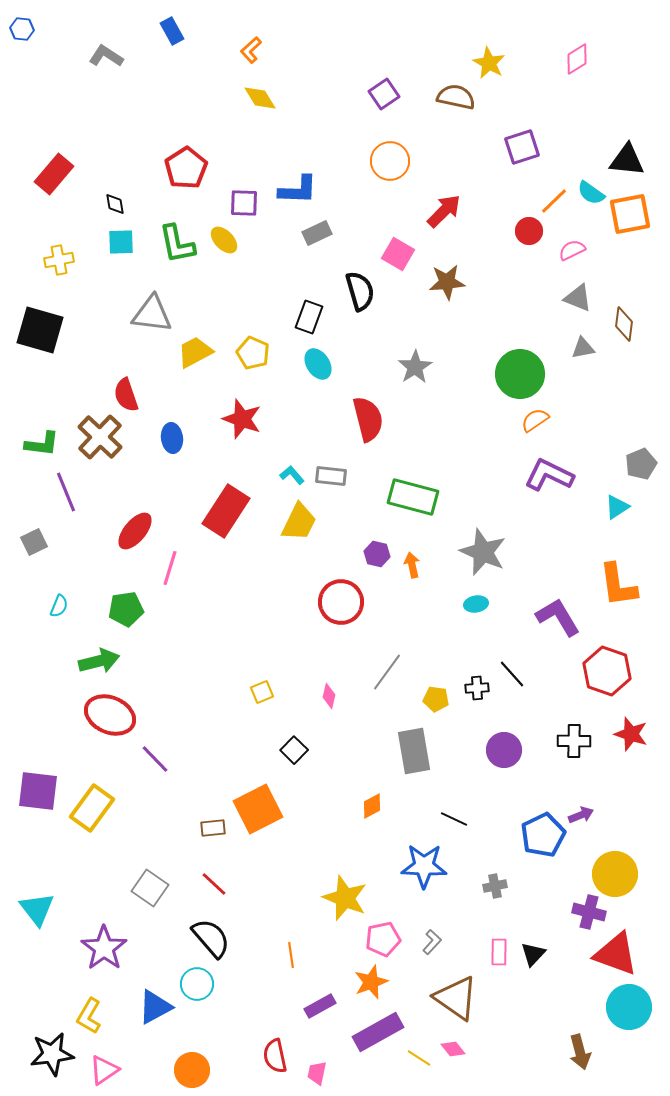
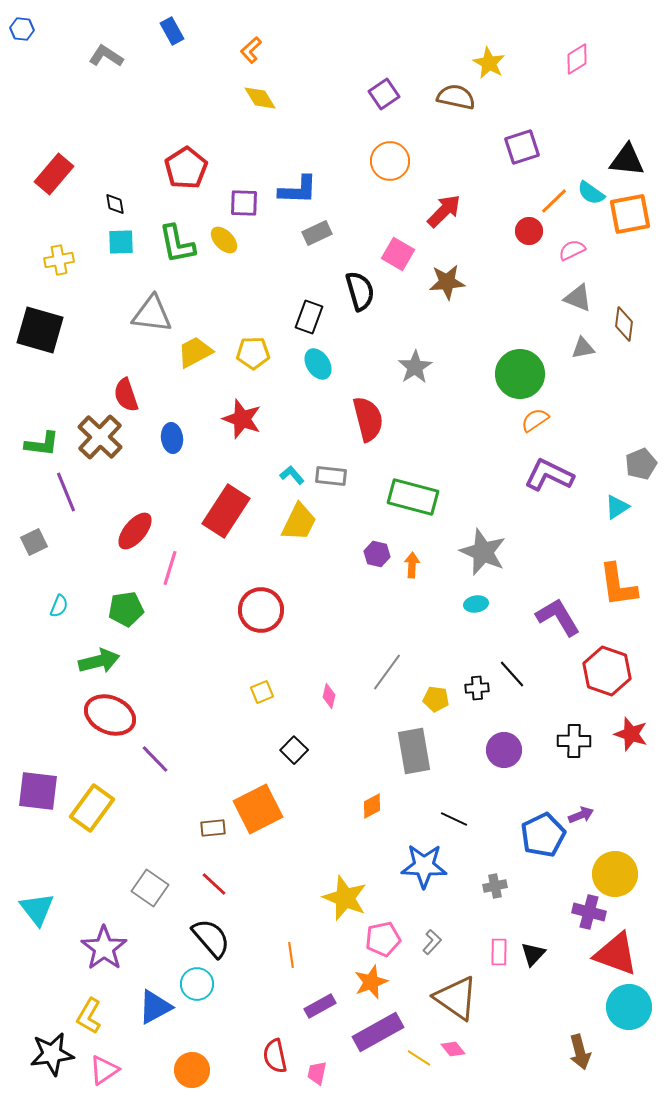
yellow pentagon at (253, 353): rotated 24 degrees counterclockwise
orange arrow at (412, 565): rotated 15 degrees clockwise
red circle at (341, 602): moved 80 px left, 8 px down
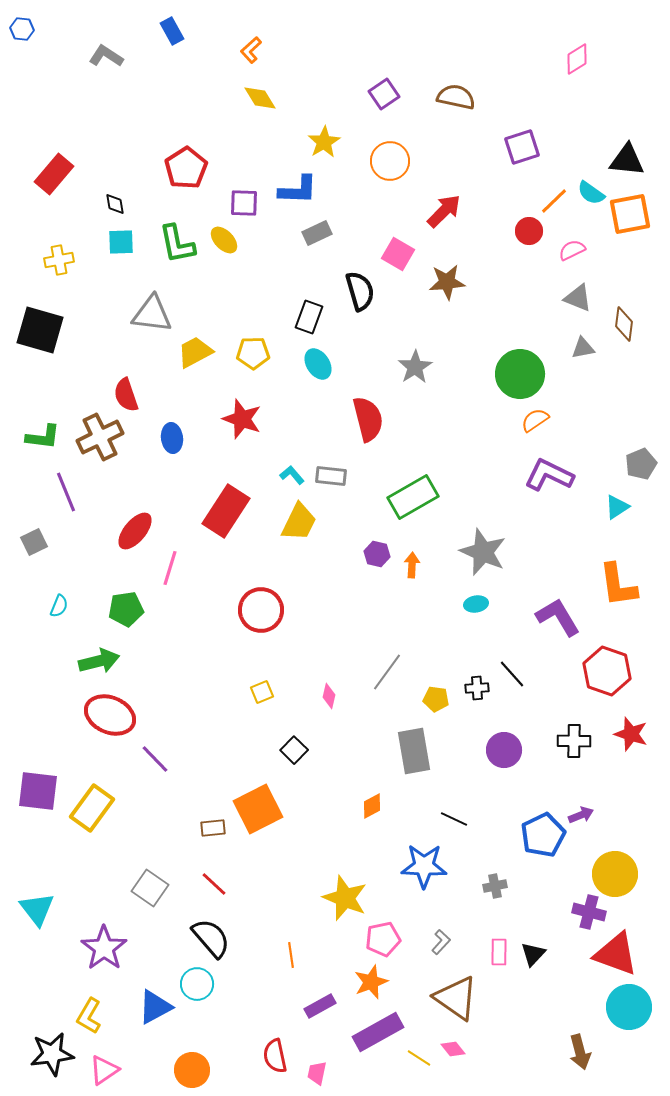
yellow star at (489, 63): moved 165 px left, 79 px down; rotated 12 degrees clockwise
brown cross at (100, 437): rotated 21 degrees clockwise
green L-shape at (42, 444): moved 1 px right, 7 px up
green rectangle at (413, 497): rotated 45 degrees counterclockwise
gray L-shape at (432, 942): moved 9 px right
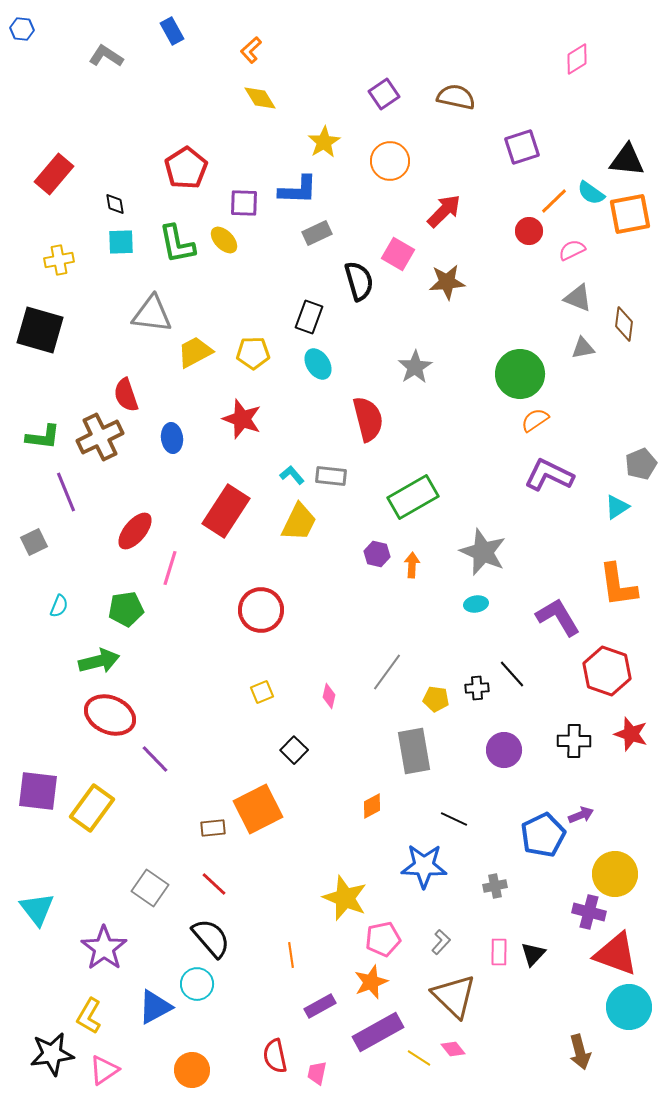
black semicircle at (360, 291): moved 1 px left, 10 px up
brown triangle at (456, 998): moved 2 px left, 2 px up; rotated 9 degrees clockwise
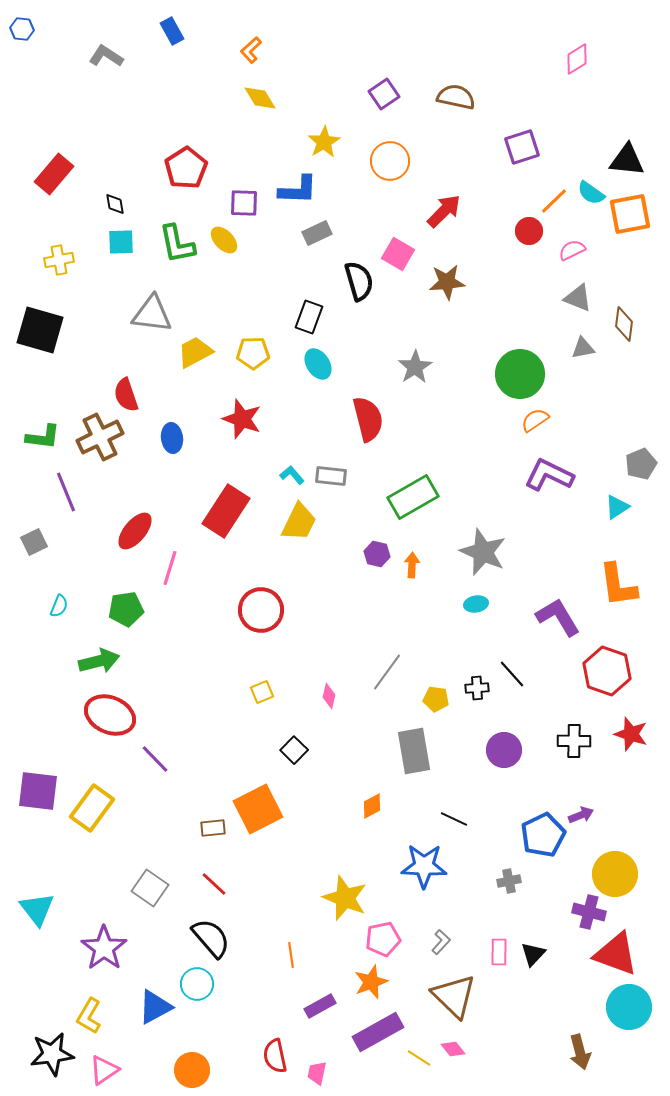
gray cross at (495, 886): moved 14 px right, 5 px up
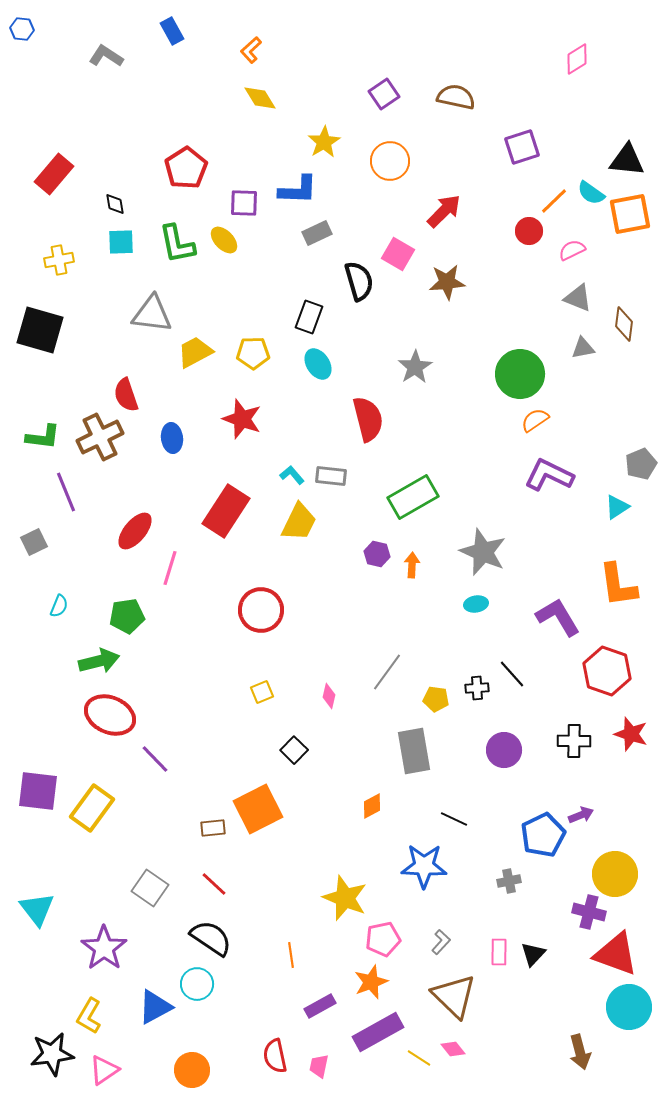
green pentagon at (126, 609): moved 1 px right, 7 px down
black semicircle at (211, 938): rotated 15 degrees counterclockwise
pink trapezoid at (317, 1073): moved 2 px right, 7 px up
